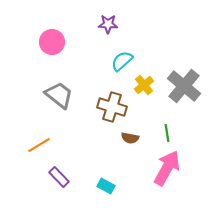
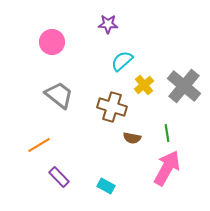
brown semicircle: moved 2 px right
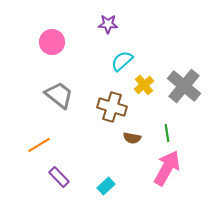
cyan rectangle: rotated 72 degrees counterclockwise
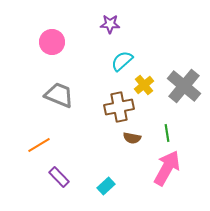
purple star: moved 2 px right
gray trapezoid: rotated 16 degrees counterclockwise
brown cross: moved 7 px right; rotated 28 degrees counterclockwise
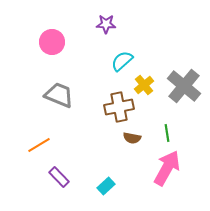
purple star: moved 4 px left
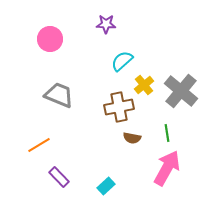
pink circle: moved 2 px left, 3 px up
gray cross: moved 3 px left, 5 px down
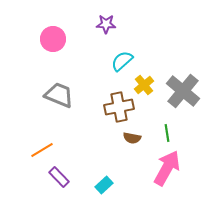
pink circle: moved 3 px right
gray cross: moved 2 px right
orange line: moved 3 px right, 5 px down
cyan rectangle: moved 2 px left, 1 px up
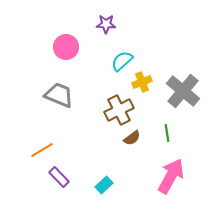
pink circle: moved 13 px right, 8 px down
yellow cross: moved 2 px left, 3 px up; rotated 18 degrees clockwise
brown cross: moved 3 px down; rotated 16 degrees counterclockwise
brown semicircle: rotated 48 degrees counterclockwise
pink arrow: moved 4 px right, 8 px down
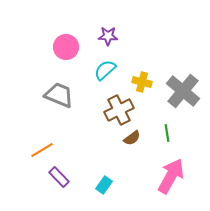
purple star: moved 2 px right, 12 px down
cyan semicircle: moved 17 px left, 9 px down
yellow cross: rotated 36 degrees clockwise
cyan rectangle: rotated 12 degrees counterclockwise
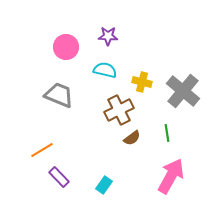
cyan semicircle: rotated 55 degrees clockwise
